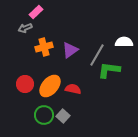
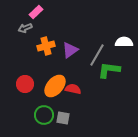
orange cross: moved 2 px right, 1 px up
orange ellipse: moved 5 px right
gray square: moved 2 px down; rotated 32 degrees counterclockwise
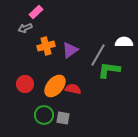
gray line: moved 1 px right
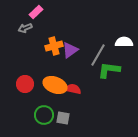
orange cross: moved 8 px right
orange ellipse: moved 1 px up; rotated 70 degrees clockwise
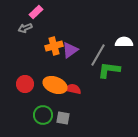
green circle: moved 1 px left
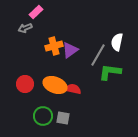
white semicircle: moved 7 px left; rotated 78 degrees counterclockwise
green L-shape: moved 1 px right, 2 px down
green circle: moved 1 px down
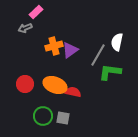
red semicircle: moved 3 px down
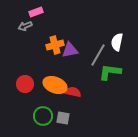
pink rectangle: rotated 24 degrees clockwise
gray arrow: moved 2 px up
orange cross: moved 1 px right, 1 px up
purple triangle: rotated 24 degrees clockwise
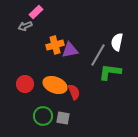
pink rectangle: rotated 24 degrees counterclockwise
red semicircle: moved 1 px right; rotated 56 degrees clockwise
